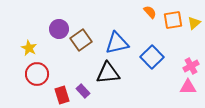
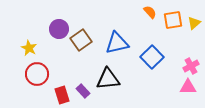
black triangle: moved 6 px down
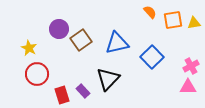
yellow triangle: rotated 32 degrees clockwise
black triangle: rotated 40 degrees counterclockwise
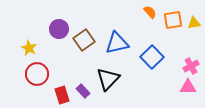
brown square: moved 3 px right
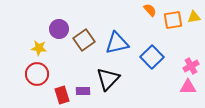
orange semicircle: moved 2 px up
yellow triangle: moved 6 px up
yellow star: moved 10 px right; rotated 21 degrees counterclockwise
purple rectangle: rotated 48 degrees counterclockwise
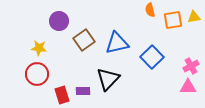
orange semicircle: rotated 152 degrees counterclockwise
purple circle: moved 8 px up
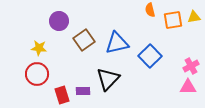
blue square: moved 2 px left, 1 px up
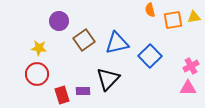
pink triangle: moved 1 px down
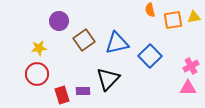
yellow star: rotated 14 degrees counterclockwise
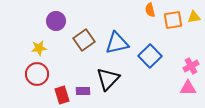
purple circle: moved 3 px left
